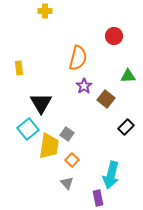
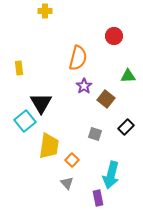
cyan square: moved 3 px left, 8 px up
gray square: moved 28 px right; rotated 16 degrees counterclockwise
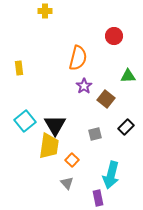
black triangle: moved 14 px right, 22 px down
gray square: rotated 32 degrees counterclockwise
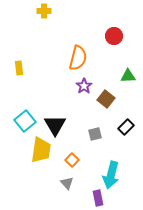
yellow cross: moved 1 px left
yellow trapezoid: moved 8 px left, 4 px down
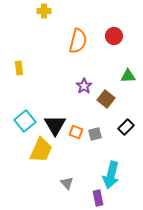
orange semicircle: moved 17 px up
yellow trapezoid: rotated 16 degrees clockwise
orange square: moved 4 px right, 28 px up; rotated 24 degrees counterclockwise
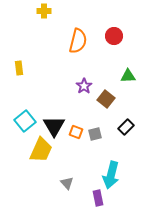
black triangle: moved 1 px left, 1 px down
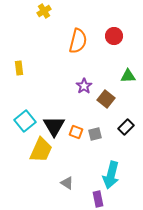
yellow cross: rotated 32 degrees counterclockwise
gray triangle: rotated 16 degrees counterclockwise
purple rectangle: moved 1 px down
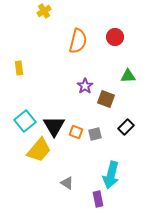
red circle: moved 1 px right, 1 px down
purple star: moved 1 px right
brown square: rotated 18 degrees counterclockwise
yellow trapezoid: moved 2 px left; rotated 16 degrees clockwise
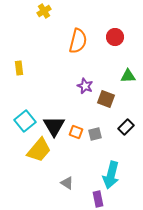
purple star: rotated 14 degrees counterclockwise
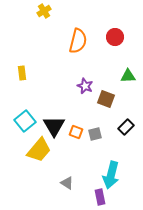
yellow rectangle: moved 3 px right, 5 px down
purple rectangle: moved 2 px right, 2 px up
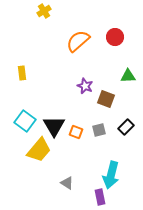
orange semicircle: rotated 145 degrees counterclockwise
cyan square: rotated 15 degrees counterclockwise
gray square: moved 4 px right, 4 px up
